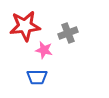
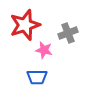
red star: moved 1 px up; rotated 12 degrees counterclockwise
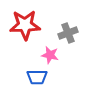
red star: rotated 16 degrees clockwise
pink star: moved 6 px right, 5 px down
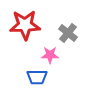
gray cross: rotated 30 degrees counterclockwise
pink star: rotated 12 degrees counterclockwise
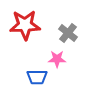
pink star: moved 7 px right, 4 px down
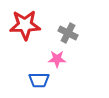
gray cross: rotated 12 degrees counterclockwise
blue trapezoid: moved 2 px right, 3 px down
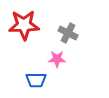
red star: moved 1 px left
blue trapezoid: moved 3 px left
